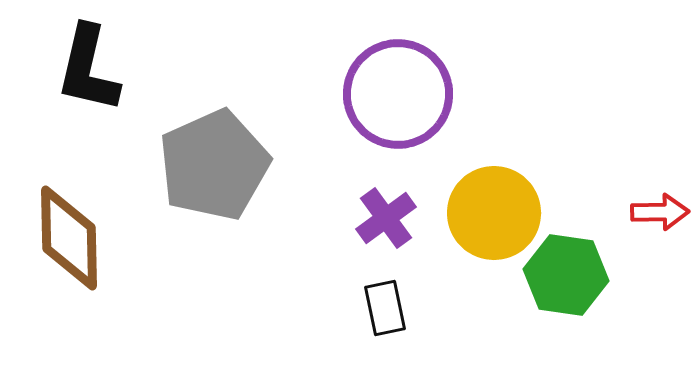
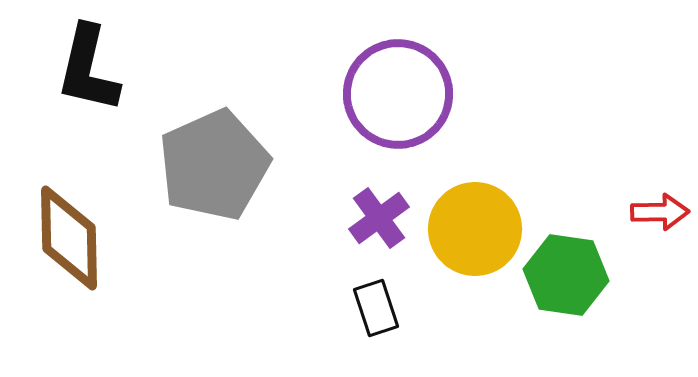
yellow circle: moved 19 px left, 16 px down
purple cross: moved 7 px left
black rectangle: moved 9 px left; rotated 6 degrees counterclockwise
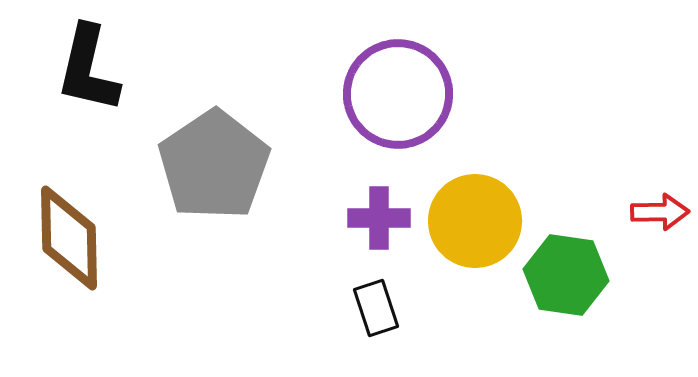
gray pentagon: rotated 10 degrees counterclockwise
purple cross: rotated 36 degrees clockwise
yellow circle: moved 8 px up
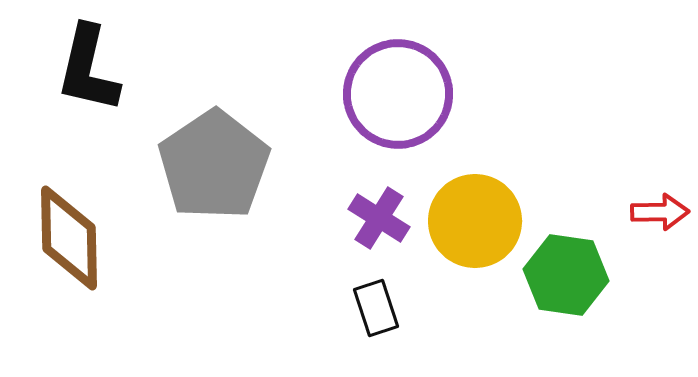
purple cross: rotated 32 degrees clockwise
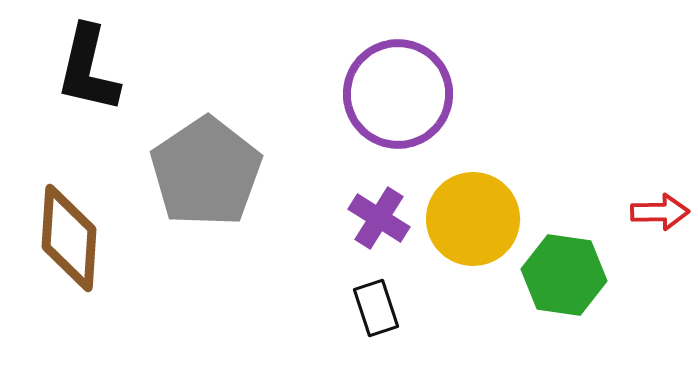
gray pentagon: moved 8 px left, 7 px down
yellow circle: moved 2 px left, 2 px up
brown diamond: rotated 5 degrees clockwise
green hexagon: moved 2 px left
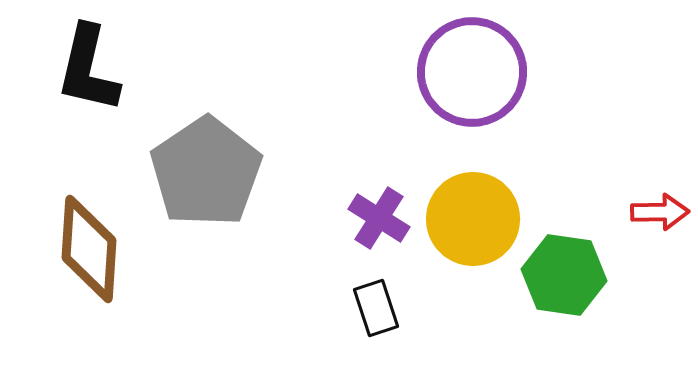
purple circle: moved 74 px right, 22 px up
brown diamond: moved 20 px right, 11 px down
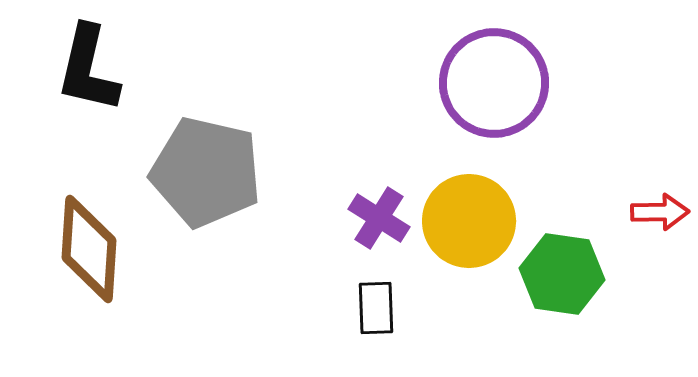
purple circle: moved 22 px right, 11 px down
gray pentagon: rotated 25 degrees counterclockwise
yellow circle: moved 4 px left, 2 px down
green hexagon: moved 2 px left, 1 px up
black rectangle: rotated 16 degrees clockwise
